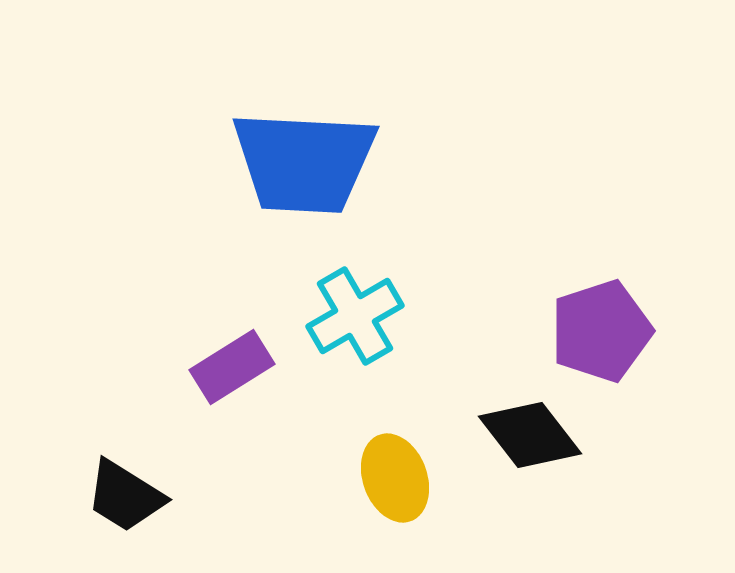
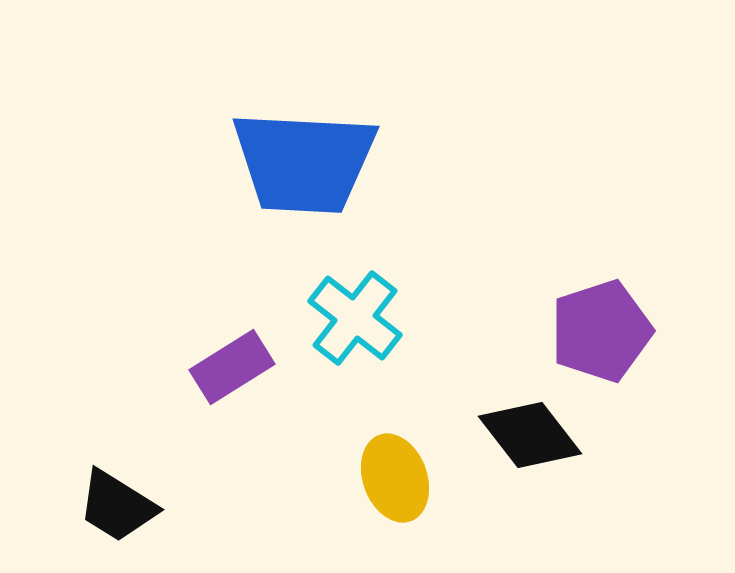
cyan cross: moved 2 px down; rotated 22 degrees counterclockwise
black trapezoid: moved 8 px left, 10 px down
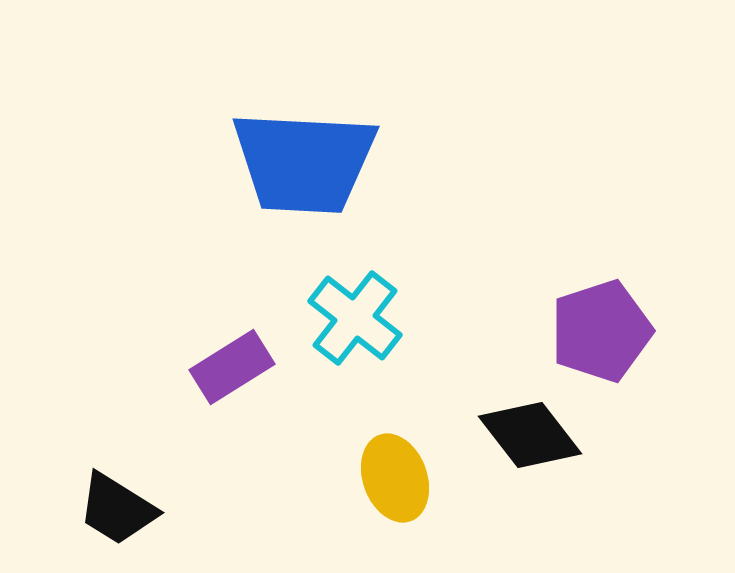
black trapezoid: moved 3 px down
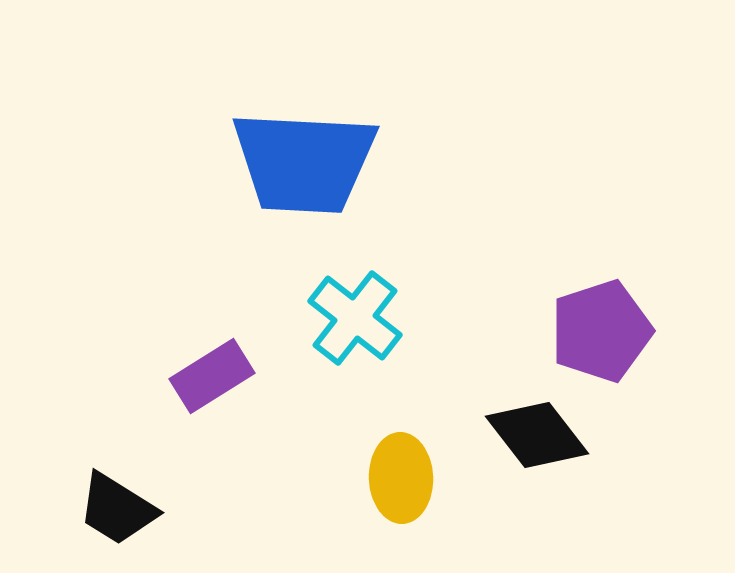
purple rectangle: moved 20 px left, 9 px down
black diamond: moved 7 px right
yellow ellipse: moved 6 px right; rotated 18 degrees clockwise
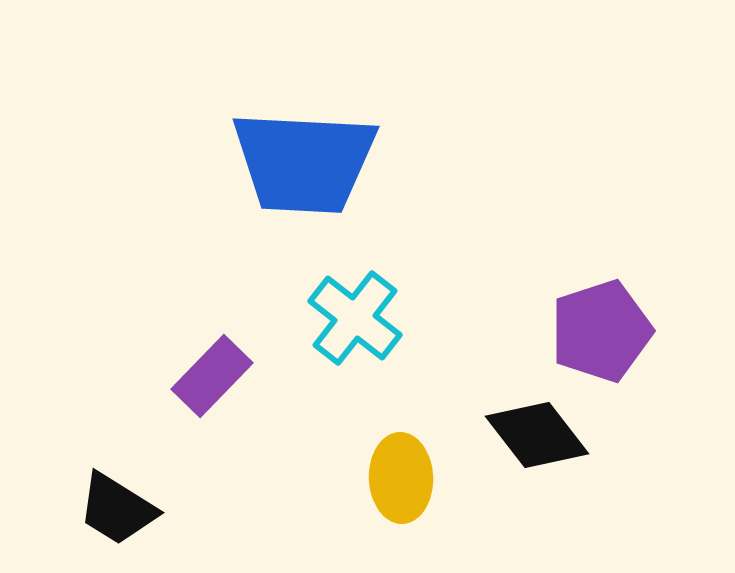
purple rectangle: rotated 14 degrees counterclockwise
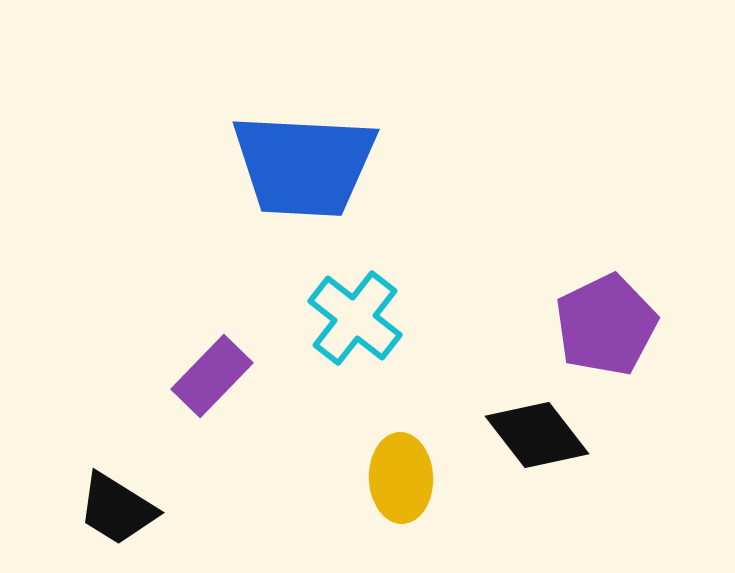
blue trapezoid: moved 3 px down
purple pentagon: moved 5 px right, 6 px up; rotated 8 degrees counterclockwise
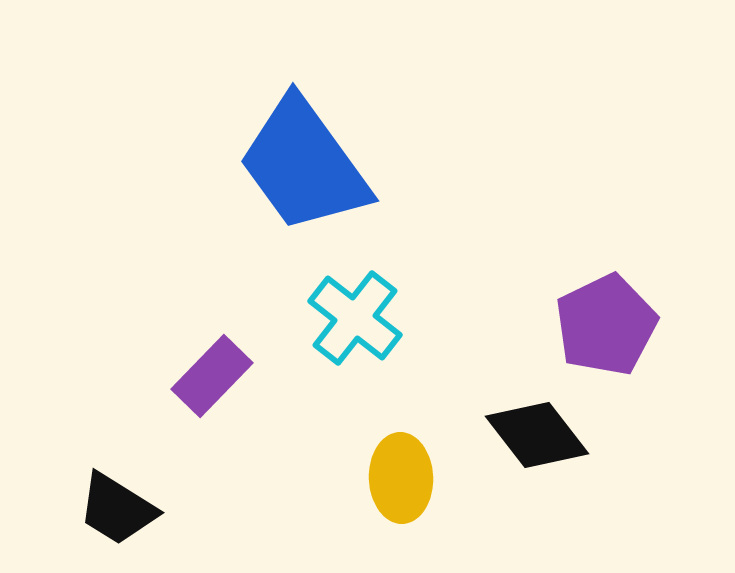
blue trapezoid: rotated 51 degrees clockwise
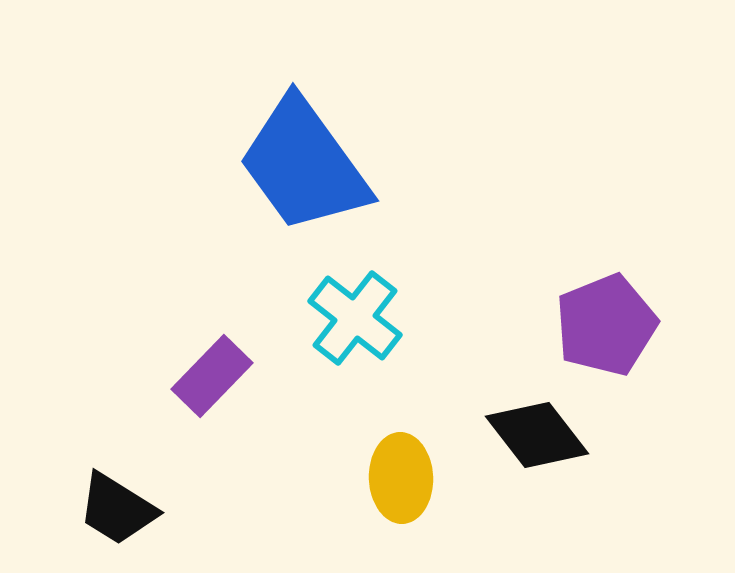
purple pentagon: rotated 4 degrees clockwise
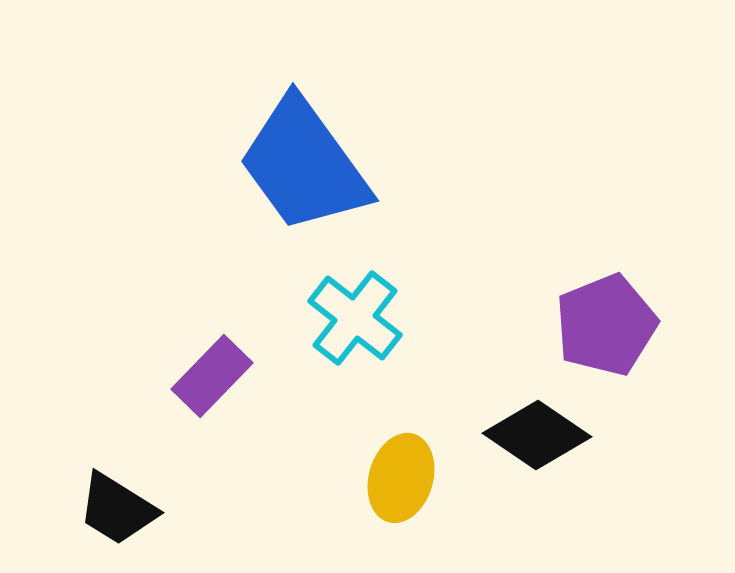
black diamond: rotated 18 degrees counterclockwise
yellow ellipse: rotated 18 degrees clockwise
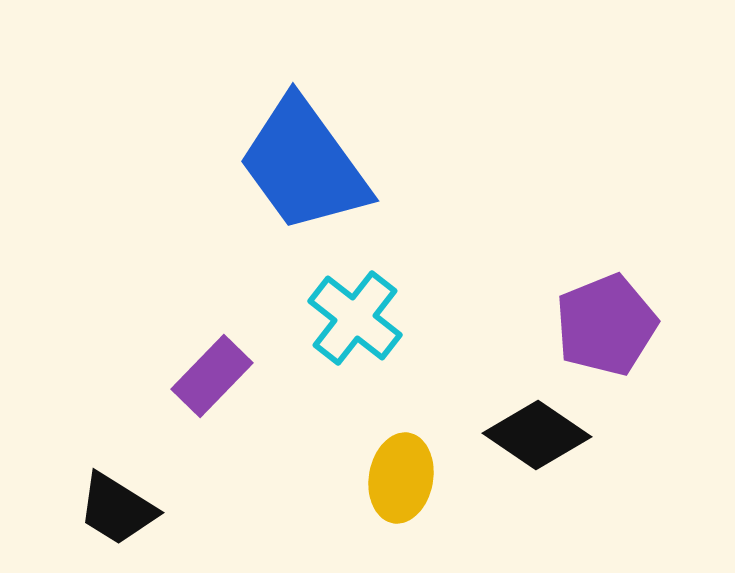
yellow ellipse: rotated 6 degrees counterclockwise
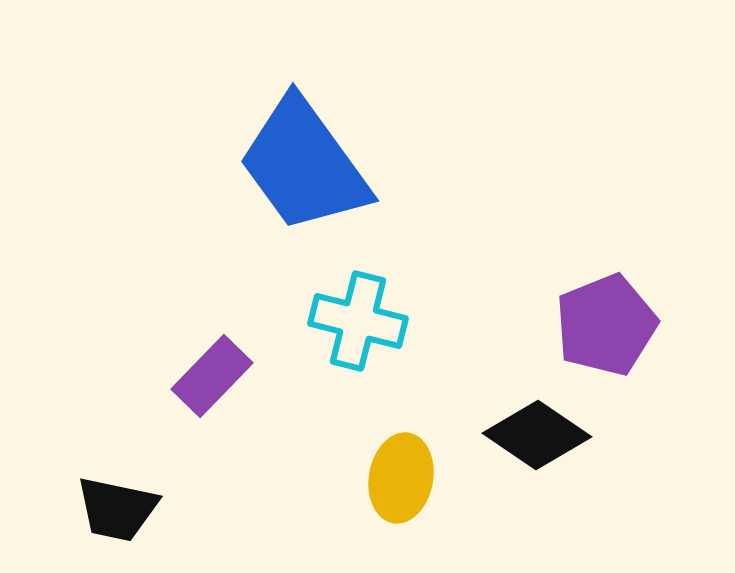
cyan cross: moved 3 px right, 3 px down; rotated 24 degrees counterclockwise
black trapezoid: rotated 20 degrees counterclockwise
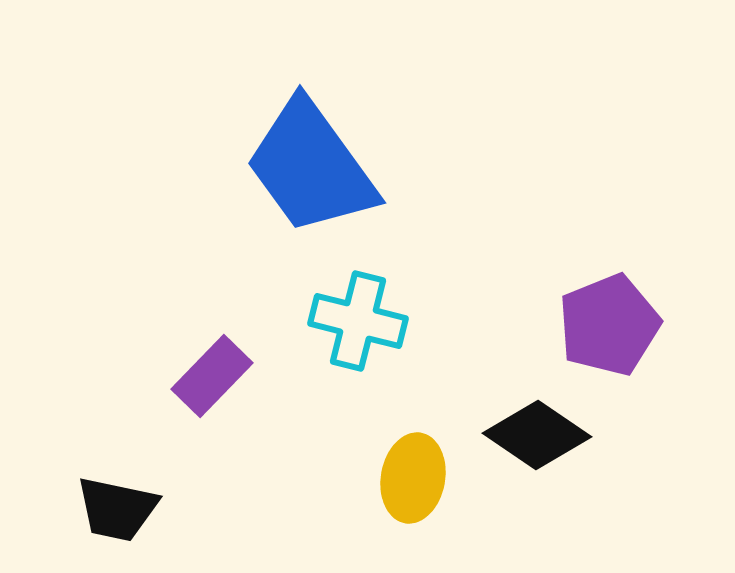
blue trapezoid: moved 7 px right, 2 px down
purple pentagon: moved 3 px right
yellow ellipse: moved 12 px right
